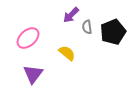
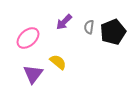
purple arrow: moved 7 px left, 7 px down
gray semicircle: moved 2 px right; rotated 16 degrees clockwise
yellow semicircle: moved 9 px left, 9 px down
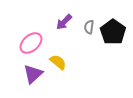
black pentagon: rotated 15 degrees counterclockwise
pink ellipse: moved 3 px right, 5 px down
purple triangle: rotated 10 degrees clockwise
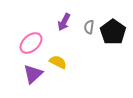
purple arrow: rotated 18 degrees counterclockwise
yellow semicircle: rotated 12 degrees counterclockwise
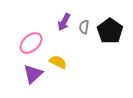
gray semicircle: moved 5 px left
black pentagon: moved 3 px left, 1 px up
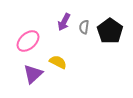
pink ellipse: moved 3 px left, 2 px up
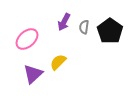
pink ellipse: moved 1 px left, 2 px up
yellow semicircle: rotated 72 degrees counterclockwise
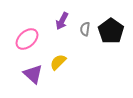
purple arrow: moved 2 px left, 1 px up
gray semicircle: moved 1 px right, 2 px down
black pentagon: moved 1 px right
purple triangle: rotated 35 degrees counterclockwise
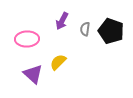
black pentagon: rotated 15 degrees counterclockwise
pink ellipse: rotated 40 degrees clockwise
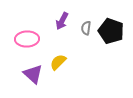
gray semicircle: moved 1 px right, 1 px up
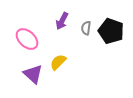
pink ellipse: rotated 45 degrees clockwise
